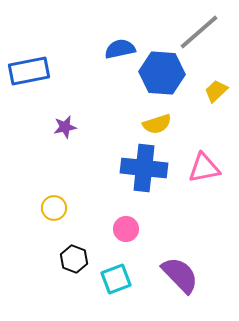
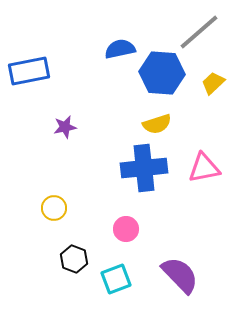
yellow trapezoid: moved 3 px left, 8 px up
blue cross: rotated 12 degrees counterclockwise
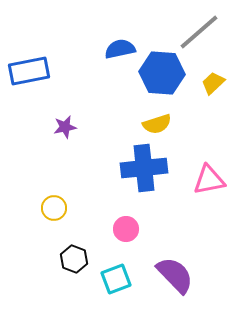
pink triangle: moved 5 px right, 12 px down
purple semicircle: moved 5 px left
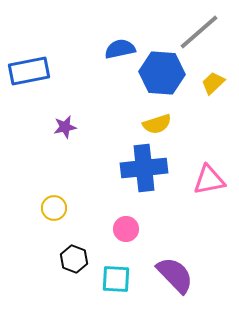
cyan square: rotated 24 degrees clockwise
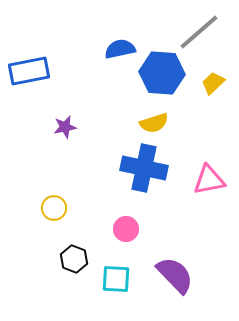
yellow semicircle: moved 3 px left, 1 px up
blue cross: rotated 18 degrees clockwise
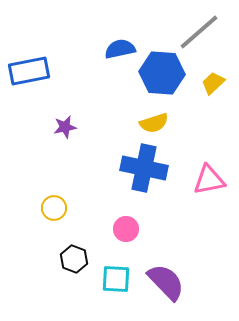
purple semicircle: moved 9 px left, 7 px down
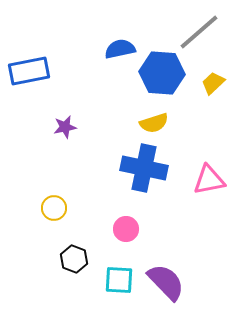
cyan square: moved 3 px right, 1 px down
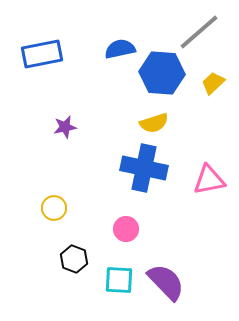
blue rectangle: moved 13 px right, 17 px up
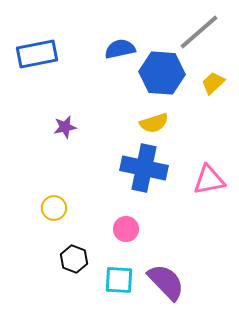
blue rectangle: moved 5 px left
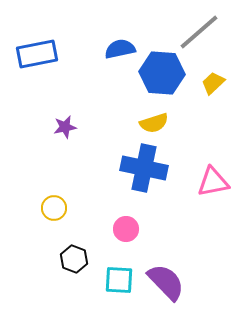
pink triangle: moved 4 px right, 2 px down
